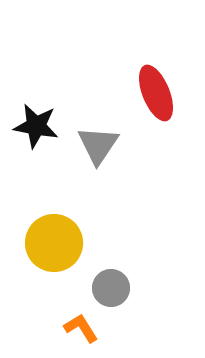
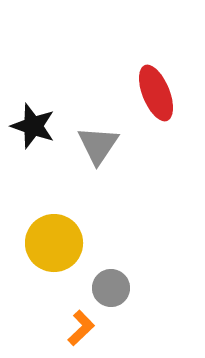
black star: moved 3 px left; rotated 9 degrees clockwise
orange L-shape: rotated 78 degrees clockwise
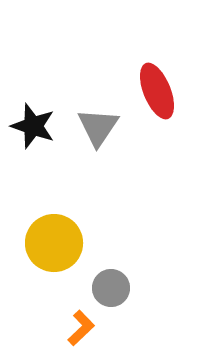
red ellipse: moved 1 px right, 2 px up
gray triangle: moved 18 px up
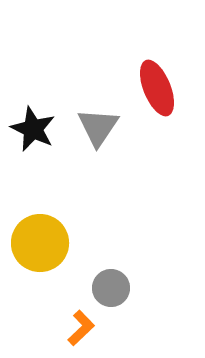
red ellipse: moved 3 px up
black star: moved 3 px down; rotated 6 degrees clockwise
yellow circle: moved 14 px left
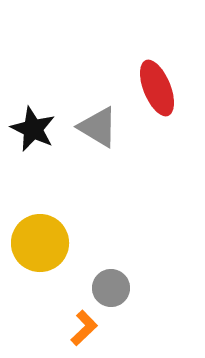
gray triangle: rotated 33 degrees counterclockwise
orange L-shape: moved 3 px right
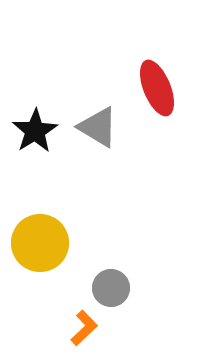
black star: moved 2 px right, 2 px down; rotated 15 degrees clockwise
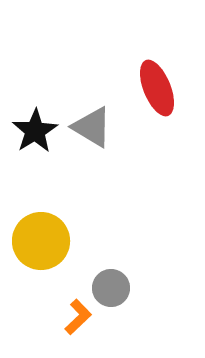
gray triangle: moved 6 px left
yellow circle: moved 1 px right, 2 px up
orange L-shape: moved 6 px left, 11 px up
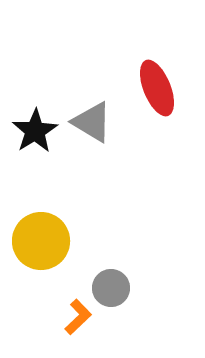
gray triangle: moved 5 px up
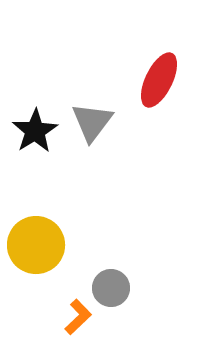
red ellipse: moved 2 px right, 8 px up; rotated 48 degrees clockwise
gray triangle: rotated 36 degrees clockwise
yellow circle: moved 5 px left, 4 px down
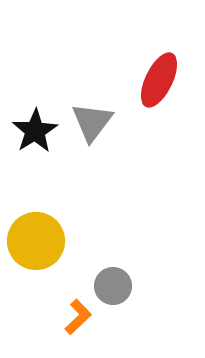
yellow circle: moved 4 px up
gray circle: moved 2 px right, 2 px up
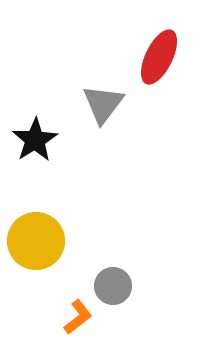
red ellipse: moved 23 px up
gray triangle: moved 11 px right, 18 px up
black star: moved 9 px down
orange L-shape: rotated 6 degrees clockwise
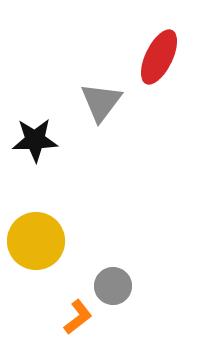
gray triangle: moved 2 px left, 2 px up
black star: rotated 30 degrees clockwise
